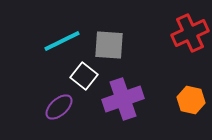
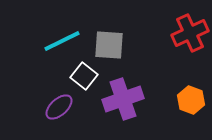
orange hexagon: rotated 8 degrees clockwise
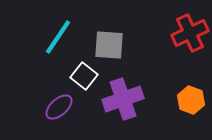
cyan line: moved 4 px left, 4 px up; rotated 30 degrees counterclockwise
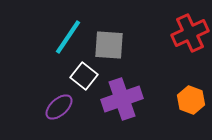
cyan line: moved 10 px right
purple cross: moved 1 px left
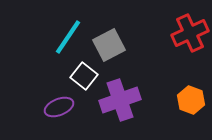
gray square: rotated 32 degrees counterclockwise
purple cross: moved 2 px left, 1 px down
purple ellipse: rotated 20 degrees clockwise
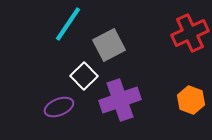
cyan line: moved 13 px up
white square: rotated 8 degrees clockwise
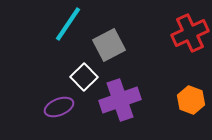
white square: moved 1 px down
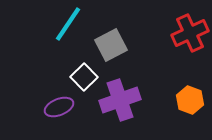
gray square: moved 2 px right
orange hexagon: moved 1 px left
